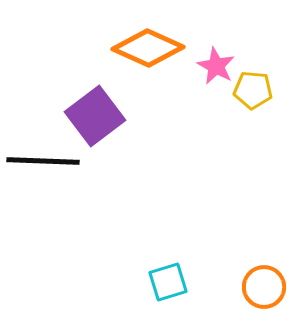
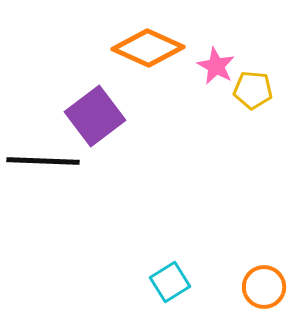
cyan square: moved 2 px right; rotated 15 degrees counterclockwise
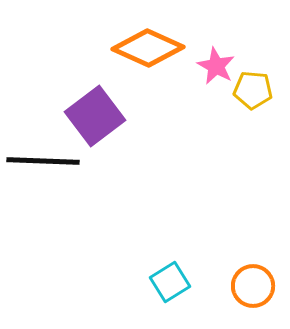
orange circle: moved 11 px left, 1 px up
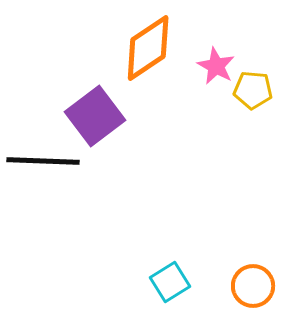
orange diamond: rotated 58 degrees counterclockwise
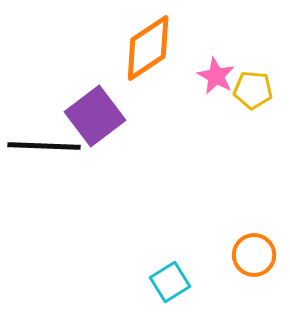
pink star: moved 10 px down
black line: moved 1 px right, 15 px up
orange circle: moved 1 px right, 31 px up
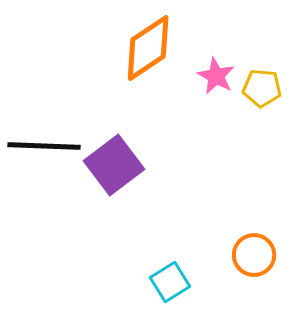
yellow pentagon: moved 9 px right, 2 px up
purple square: moved 19 px right, 49 px down
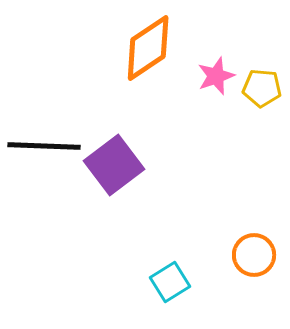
pink star: rotated 24 degrees clockwise
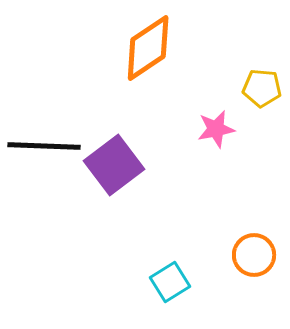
pink star: moved 53 px down; rotated 9 degrees clockwise
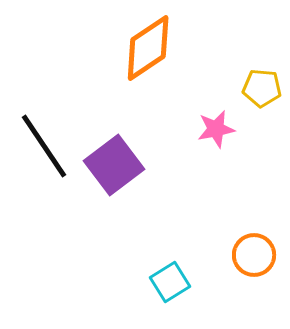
black line: rotated 54 degrees clockwise
